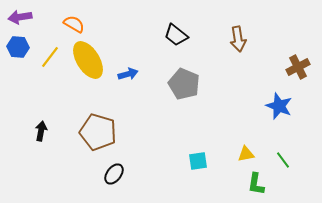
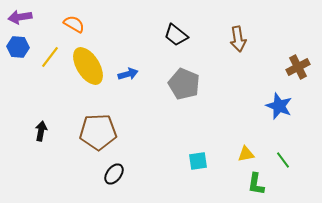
yellow ellipse: moved 6 px down
brown pentagon: rotated 18 degrees counterclockwise
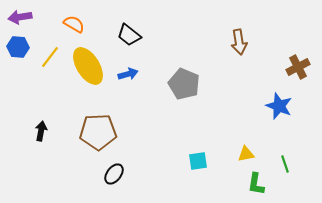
black trapezoid: moved 47 px left
brown arrow: moved 1 px right, 3 px down
green line: moved 2 px right, 4 px down; rotated 18 degrees clockwise
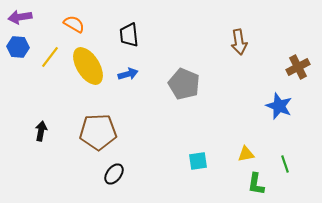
black trapezoid: rotated 45 degrees clockwise
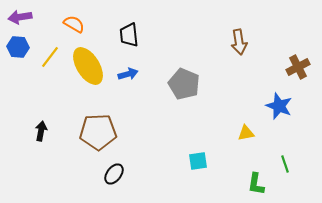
yellow triangle: moved 21 px up
